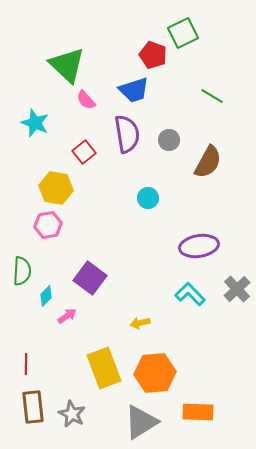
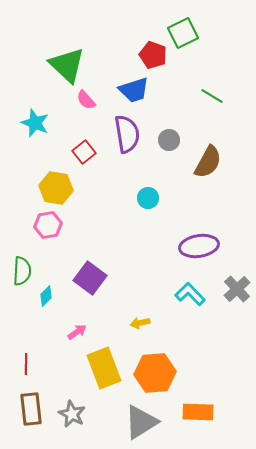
pink arrow: moved 10 px right, 16 px down
brown rectangle: moved 2 px left, 2 px down
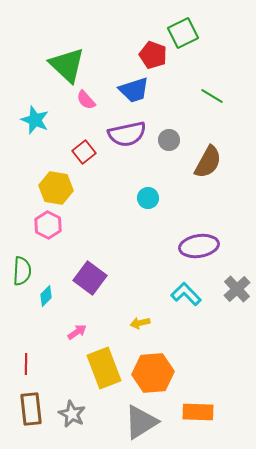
cyan star: moved 3 px up
purple semicircle: rotated 87 degrees clockwise
pink hexagon: rotated 24 degrees counterclockwise
cyan L-shape: moved 4 px left
orange hexagon: moved 2 px left
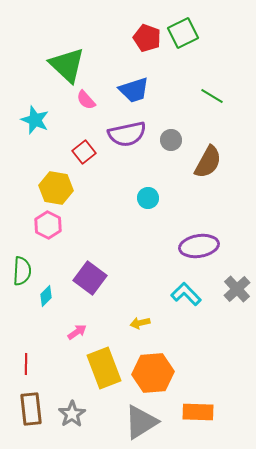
red pentagon: moved 6 px left, 17 px up
gray circle: moved 2 px right
gray star: rotated 12 degrees clockwise
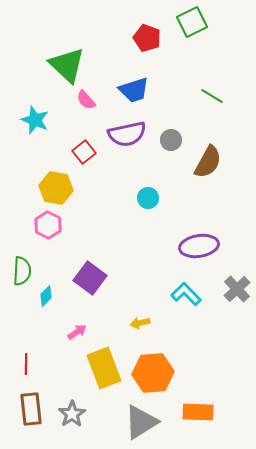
green square: moved 9 px right, 11 px up
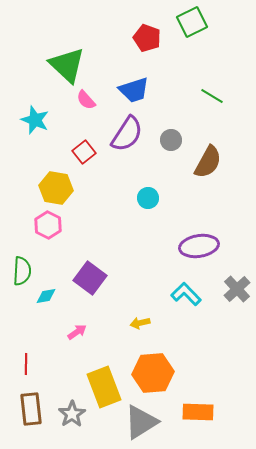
purple semicircle: rotated 45 degrees counterclockwise
cyan diamond: rotated 35 degrees clockwise
yellow rectangle: moved 19 px down
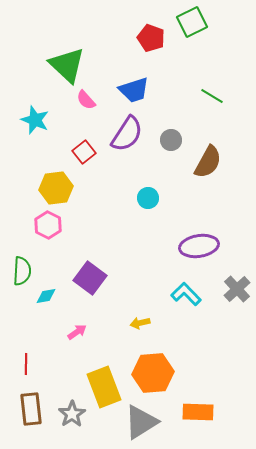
red pentagon: moved 4 px right
yellow hexagon: rotated 16 degrees counterclockwise
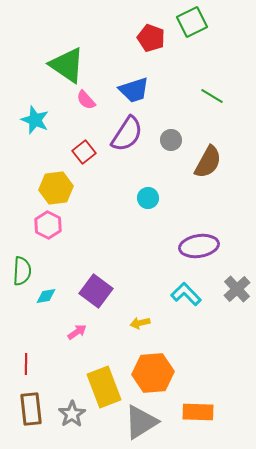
green triangle: rotated 9 degrees counterclockwise
purple square: moved 6 px right, 13 px down
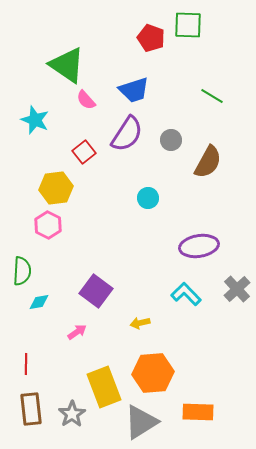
green square: moved 4 px left, 3 px down; rotated 28 degrees clockwise
cyan diamond: moved 7 px left, 6 px down
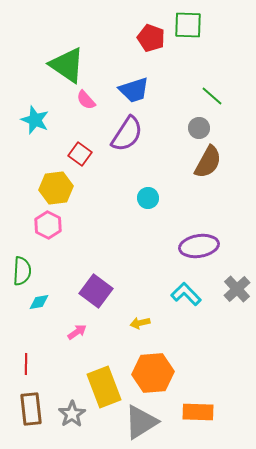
green line: rotated 10 degrees clockwise
gray circle: moved 28 px right, 12 px up
red square: moved 4 px left, 2 px down; rotated 15 degrees counterclockwise
